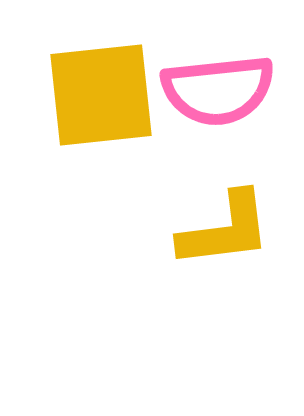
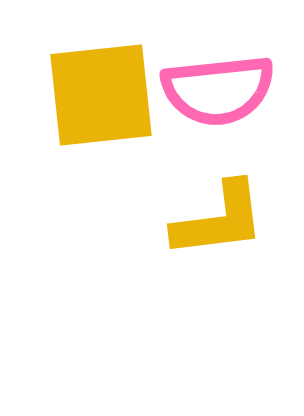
yellow L-shape: moved 6 px left, 10 px up
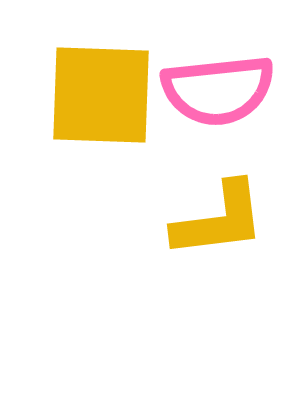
yellow square: rotated 8 degrees clockwise
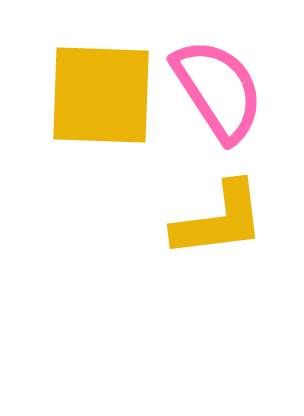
pink semicircle: rotated 117 degrees counterclockwise
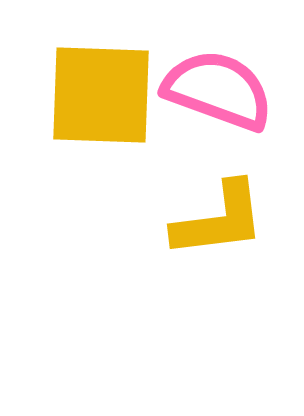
pink semicircle: rotated 37 degrees counterclockwise
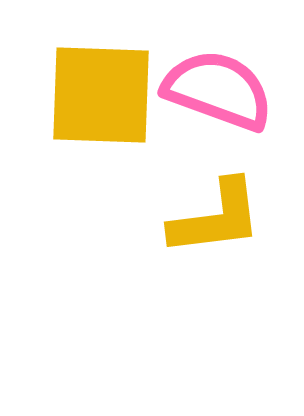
yellow L-shape: moved 3 px left, 2 px up
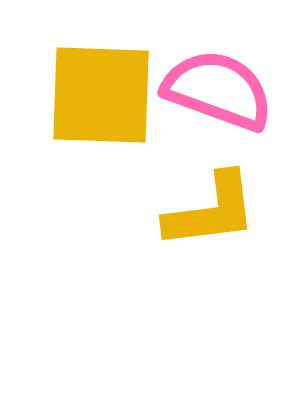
yellow L-shape: moved 5 px left, 7 px up
